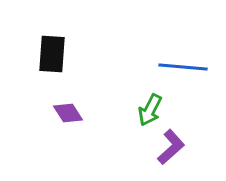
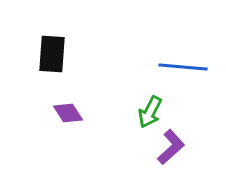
green arrow: moved 2 px down
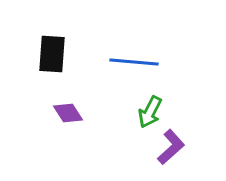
blue line: moved 49 px left, 5 px up
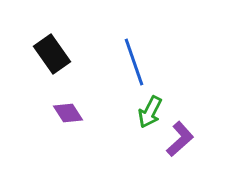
black rectangle: rotated 39 degrees counterclockwise
blue line: rotated 66 degrees clockwise
purple L-shape: moved 9 px right, 8 px up
